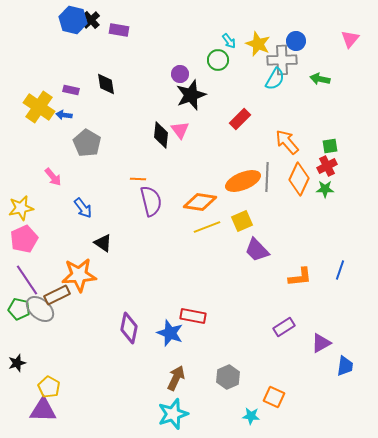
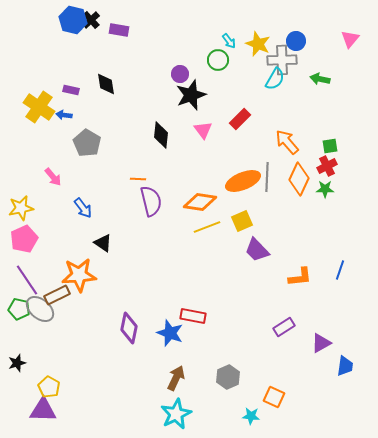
pink triangle at (180, 130): moved 23 px right
cyan star at (173, 414): moved 3 px right; rotated 8 degrees counterclockwise
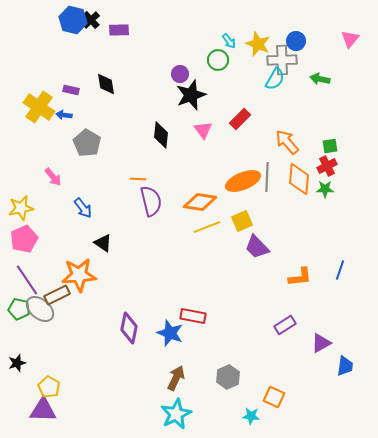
purple rectangle at (119, 30): rotated 12 degrees counterclockwise
orange diamond at (299, 179): rotated 20 degrees counterclockwise
purple trapezoid at (257, 250): moved 3 px up
purple rectangle at (284, 327): moved 1 px right, 2 px up
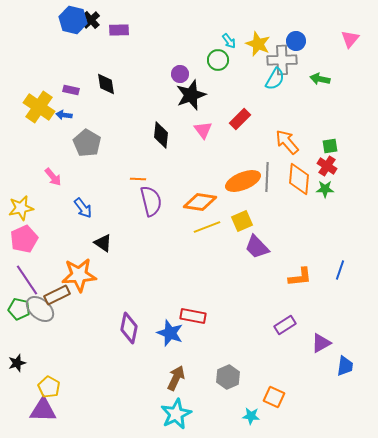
red cross at (327, 166): rotated 30 degrees counterclockwise
